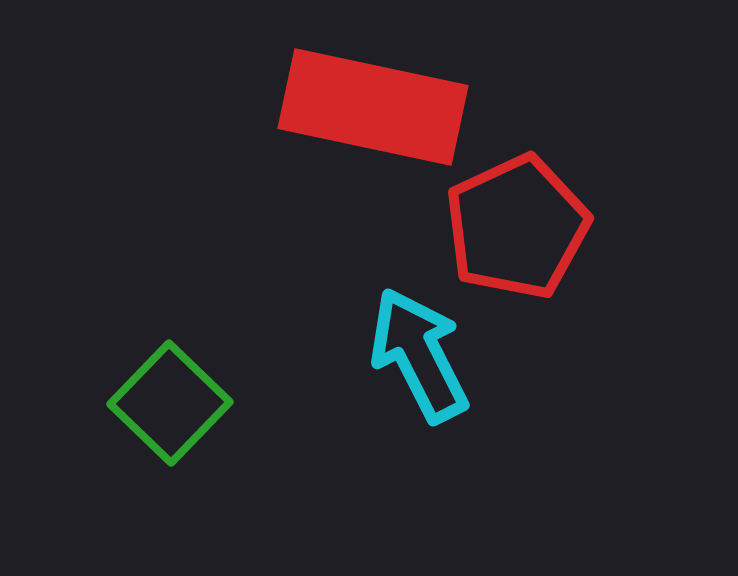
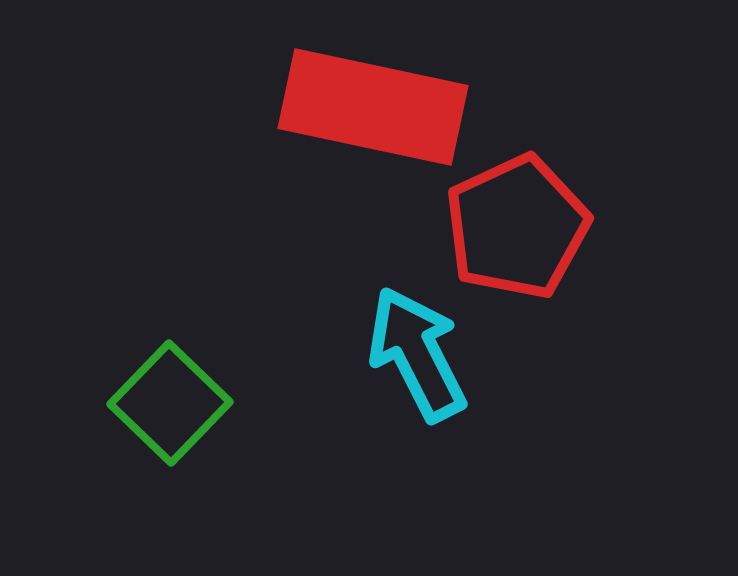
cyan arrow: moved 2 px left, 1 px up
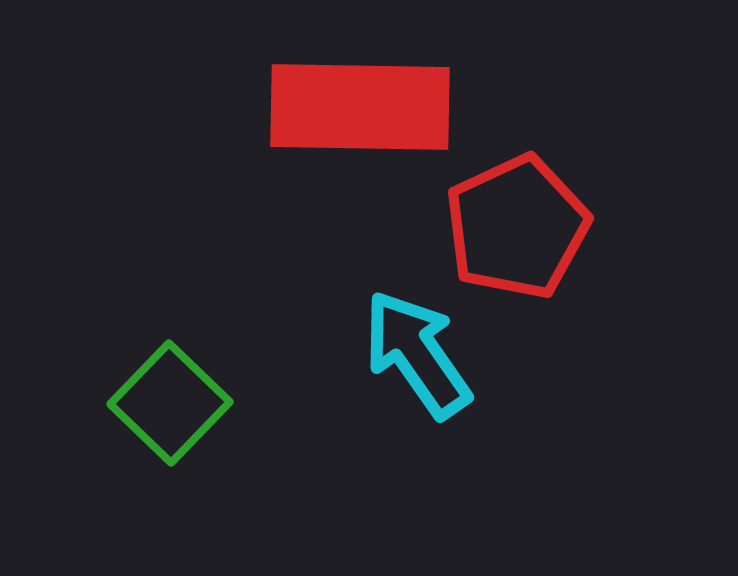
red rectangle: moved 13 px left; rotated 11 degrees counterclockwise
cyan arrow: rotated 8 degrees counterclockwise
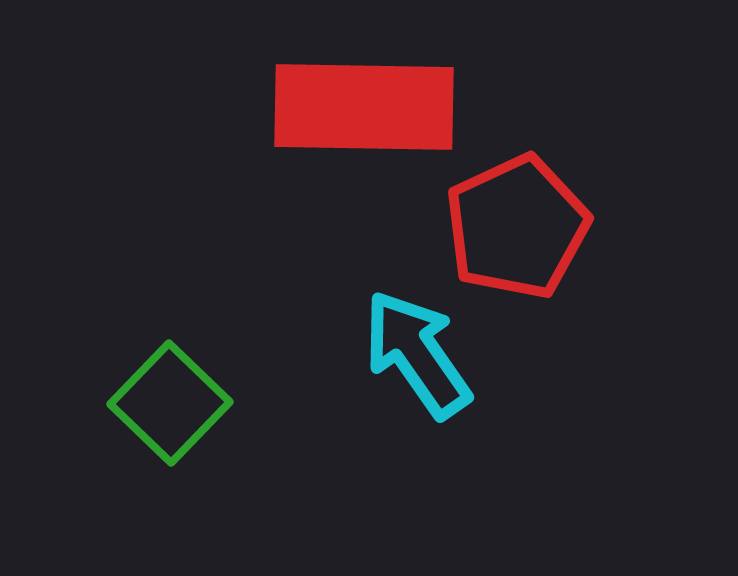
red rectangle: moved 4 px right
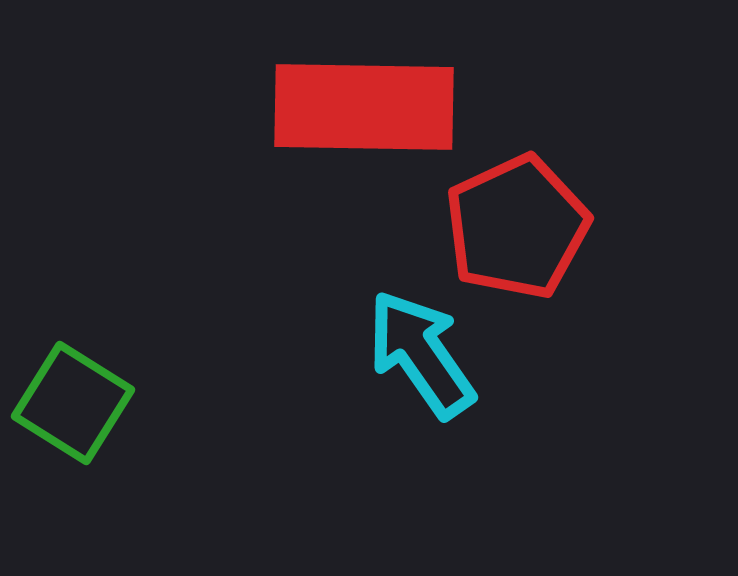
cyan arrow: moved 4 px right
green square: moved 97 px left; rotated 12 degrees counterclockwise
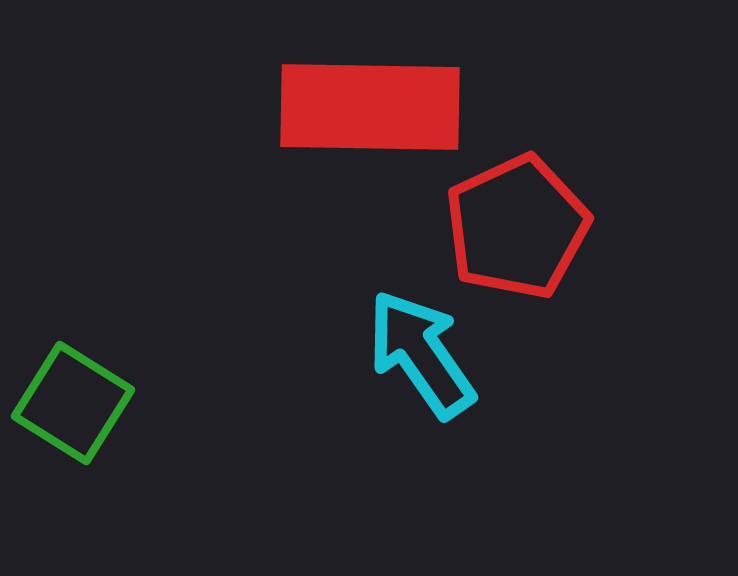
red rectangle: moved 6 px right
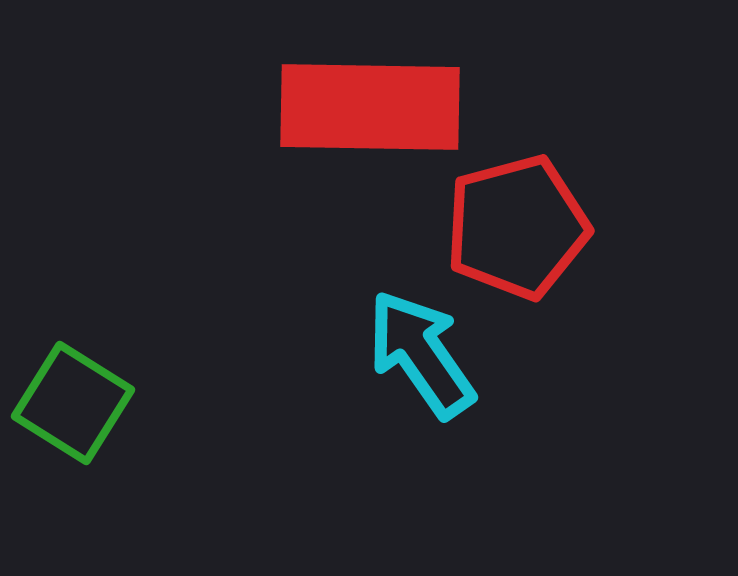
red pentagon: rotated 10 degrees clockwise
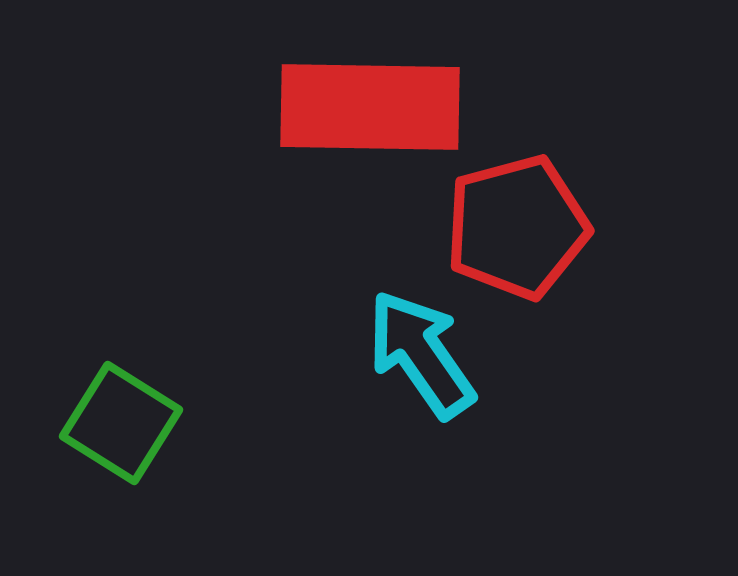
green square: moved 48 px right, 20 px down
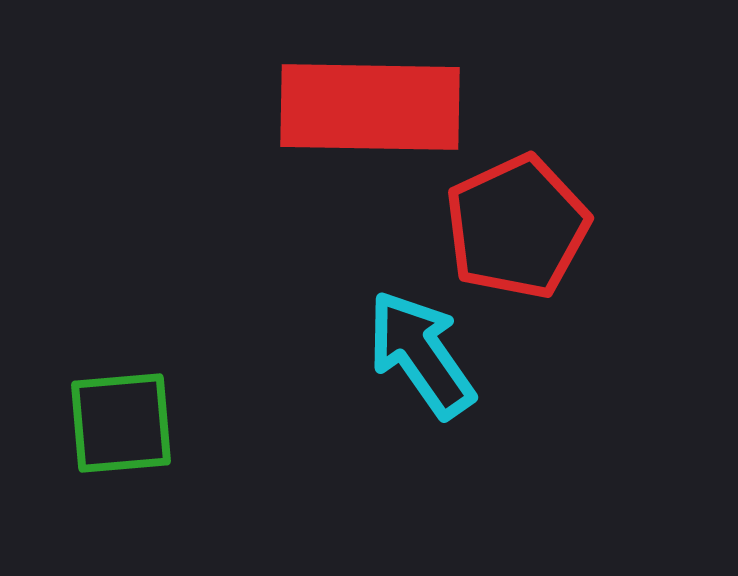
red pentagon: rotated 10 degrees counterclockwise
green square: rotated 37 degrees counterclockwise
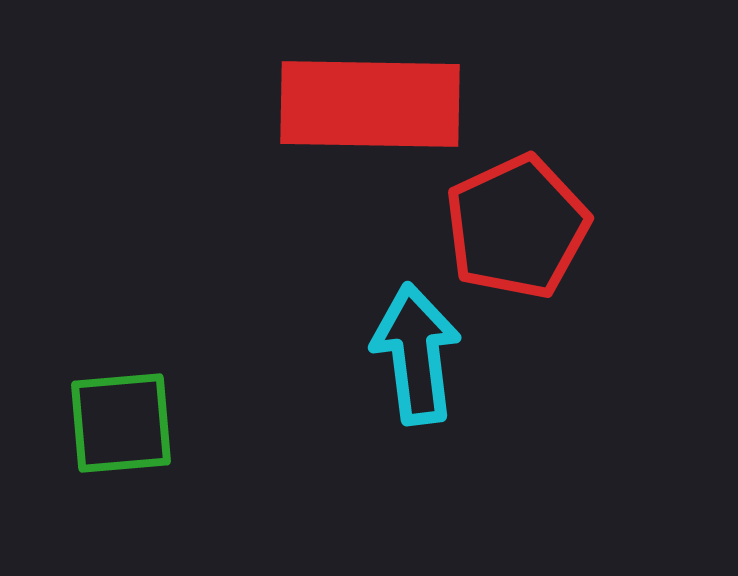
red rectangle: moved 3 px up
cyan arrow: moved 5 px left; rotated 28 degrees clockwise
